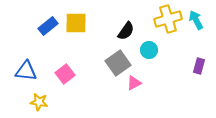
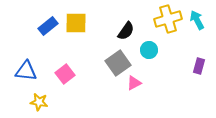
cyan arrow: moved 1 px right
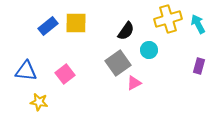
cyan arrow: moved 1 px right, 4 px down
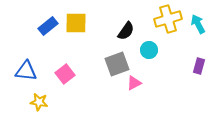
gray square: moved 1 px left, 1 px down; rotated 15 degrees clockwise
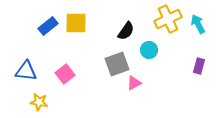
yellow cross: rotated 8 degrees counterclockwise
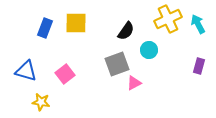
blue rectangle: moved 3 px left, 2 px down; rotated 30 degrees counterclockwise
blue triangle: rotated 10 degrees clockwise
yellow star: moved 2 px right
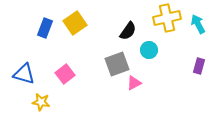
yellow cross: moved 1 px left, 1 px up; rotated 12 degrees clockwise
yellow square: moved 1 px left; rotated 35 degrees counterclockwise
black semicircle: moved 2 px right
blue triangle: moved 2 px left, 3 px down
